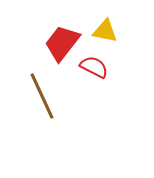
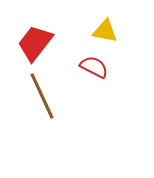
red trapezoid: moved 27 px left
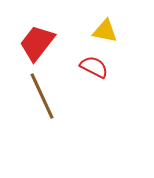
red trapezoid: moved 2 px right
